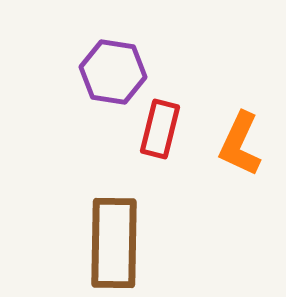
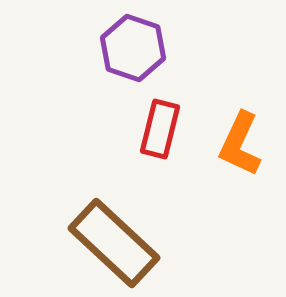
purple hexagon: moved 20 px right, 24 px up; rotated 10 degrees clockwise
brown rectangle: rotated 48 degrees counterclockwise
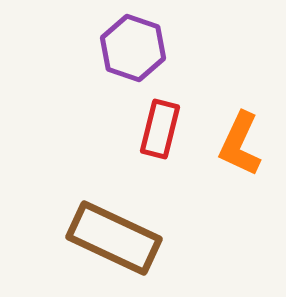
brown rectangle: moved 5 px up; rotated 18 degrees counterclockwise
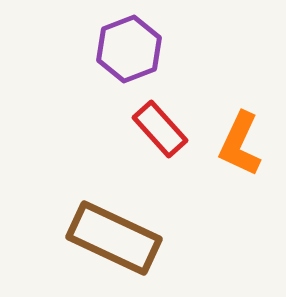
purple hexagon: moved 4 px left, 1 px down; rotated 20 degrees clockwise
red rectangle: rotated 56 degrees counterclockwise
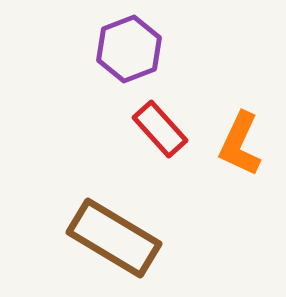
brown rectangle: rotated 6 degrees clockwise
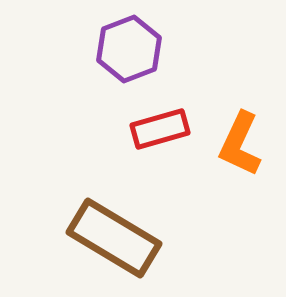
red rectangle: rotated 64 degrees counterclockwise
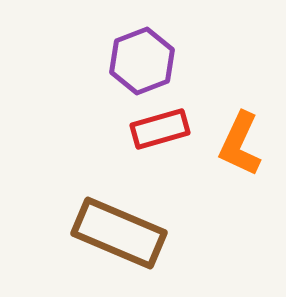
purple hexagon: moved 13 px right, 12 px down
brown rectangle: moved 5 px right, 5 px up; rotated 8 degrees counterclockwise
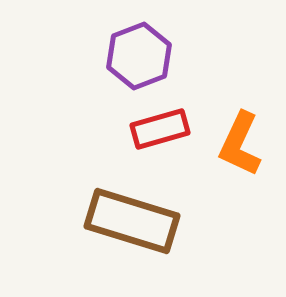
purple hexagon: moved 3 px left, 5 px up
brown rectangle: moved 13 px right, 12 px up; rotated 6 degrees counterclockwise
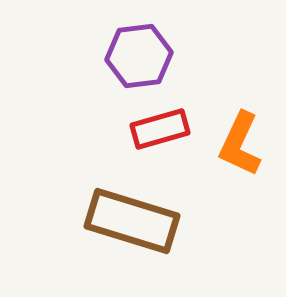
purple hexagon: rotated 14 degrees clockwise
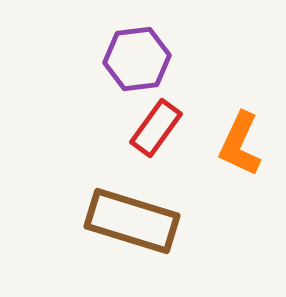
purple hexagon: moved 2 px left, 3 px down
red rectangle: moved 4 px left, 1 px up; rotated 38 degrees counterclockwise
